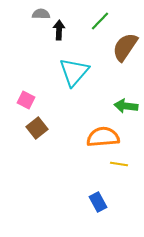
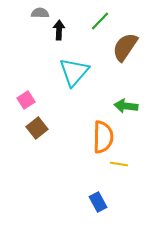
gray semicircle: moved 1 px left, 1 px up
pink square: rotated 30 degrees clockwise
orange semicircle: rotated 96 degrees clockwise
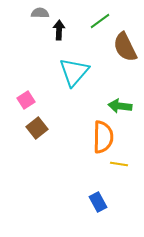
green line: rotated 10 degrees clockwise
brown semicircle: rotated 60 degrees counterclockwise
green arrow: moved 6 px left
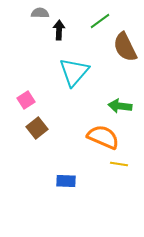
orange semicircle: rotated 68 degrees counterclockwise
blue rectangle: moved 32 px left, 21 px up; rotated 60 degrees counterclockwise
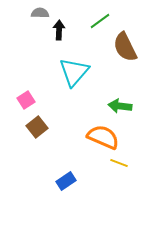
brown square: moved 1 px up
yellow line: moved 1 px up; rotated 12 degrees clockwise
blue rectangle: rotated 36 degrees counterclockwise
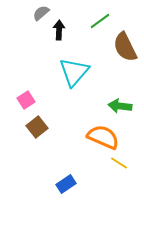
gray semicircle: moved 1 px right; rotated 42 degrees counterclockwise
yellow line: rotated 12 degrees clockwise
blue rectangle: moved 3 px down
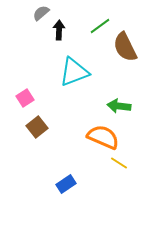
green line: moved 5 px down
cyan triangle: rotated 28 degrees clockwise
pink square: moved 1 px left, 2 px up
green arrow: moved 1 px left
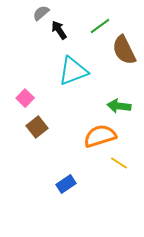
black arrow: rotated 36 degrees counterclockwise
brown semicircle: moved 1 px left, 3 px down
cyan triangle: moved 1 px left, 1 px up
pink square: rotated 12 degrees counterclockwise
orange semicircle: moved 3 px left, 1 px up; rotated 40 degrees counterclockwise
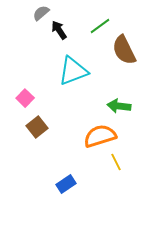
yellow line: moved 3 px left, 1 px up; rotated 30 degrees clockwise
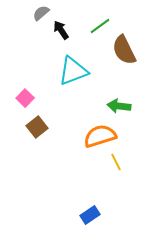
black arrow: moved 2 px right
blue rectangle: moved 24 px right, 31 px down
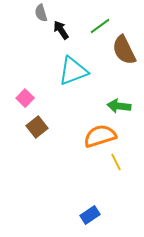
gray semicircle: rotated 66 degrees counterclockwise
